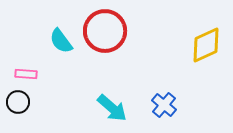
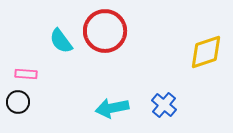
yellow diamond: moved 7 px down; rotated 6 degrees clockwise
cyan arrow: rotated 128 degrees clockwise
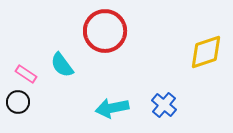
cyan semicircle: moved 1 px right, 24 px down
pink rectangle: rotated 30 degrees clockwise
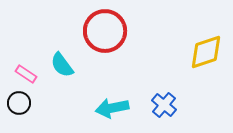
black circle: moved 1 px right, 1 px down
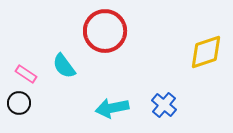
cyan semicircle: moved 2 px right, 1 px down
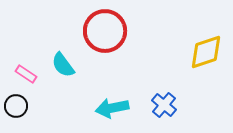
cyan semicircle: moved 1 px left, 1 px up
black circle: moved 3 px left, 3 px down
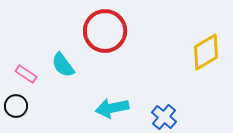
yellow diamond: rotated 12 degrees counterclockwise
blue cross: moved 12 px down
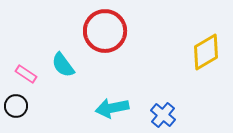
blue cross: moved 1 px left, 2 px up
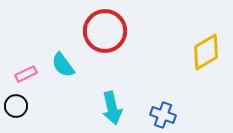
pink rectangle: rotated 60 degrees counterclockwise
cyan arrow: rotated 92 degrees counterclockwise
blue cross: rotated 20 degrees counterclockwise
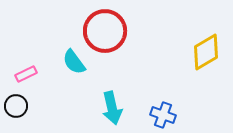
cyan semicircle: moved 11 px right, 3 px up
